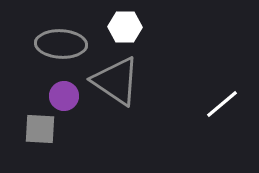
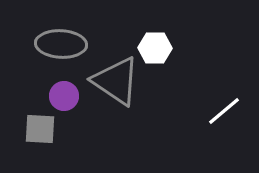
white hexagon: moved 30 px right, 21 px down
white line: moved 2 px right, 7 px down
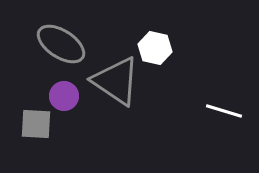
gray ellipse: rotated 30 degrees clockwise
white hexagon: rotated 12 degrees clockwise
white line: rotated 57 degrees clockwise
gray square: moved 4 px left, 5 px up
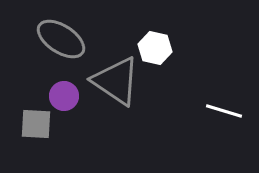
gray ellipse: moved 5 px up
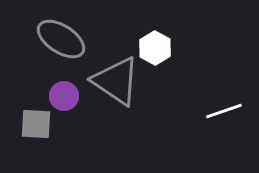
white hexagon: rotated 16 degrees clockwise
white line: rotated 36 degrees counterclockwise
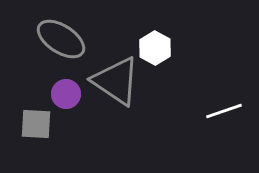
purple circle: moved 2 px right, 2 px up
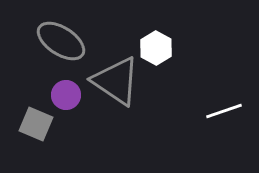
gray ellipse: moved 2 px down
white hexagon: moved 1 px right
purple circle: moved 1 px down
gray square: rotated 20 degrees clockwise
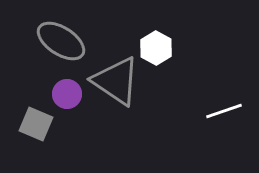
purple circle: moved 1 px right, 1 px up
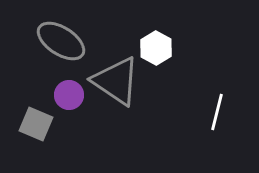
purple circle: moved 2 px right, 1 px down
white line: moved 7 px left, 1 px down; rotated 57 degrees counterclockwise
